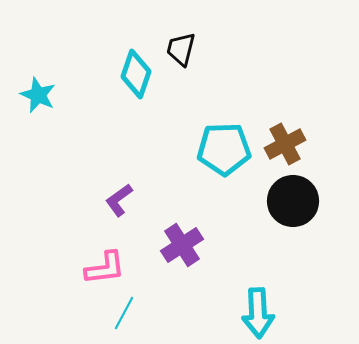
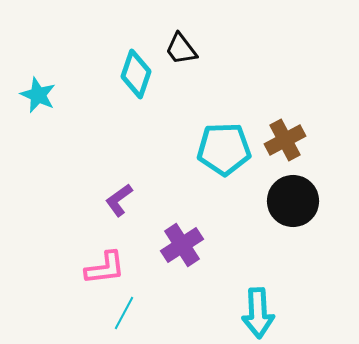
black trapezoid: rotated 51 degrees counterclockwise
brown cross: moved 4 px up
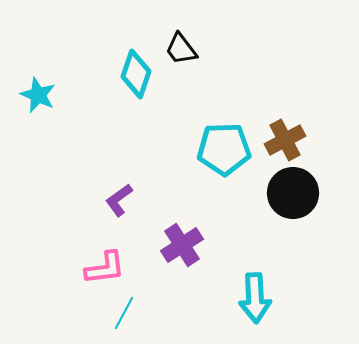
black circle: moved 8 px up
cyan arrow: moved 3 px left, 15 px up
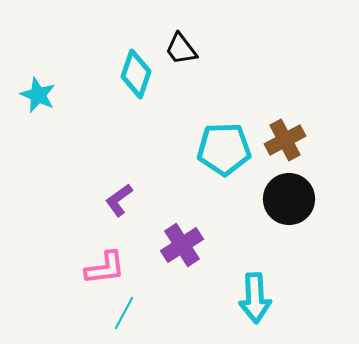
black circle: moved 4 px left, 6 px down
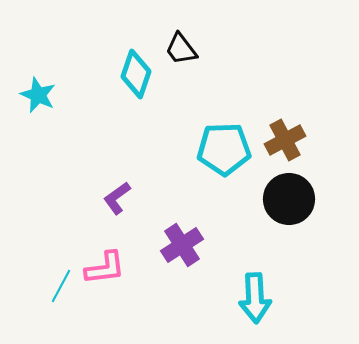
purple L-shape: moved 2 px left, 2 px up
cyan line: moved 63 px left, 27 px up
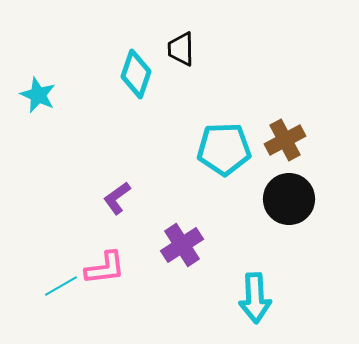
black trapezoid: rotated 36 degrees clockwise
cyan line: rotated 32 degrees clockwise
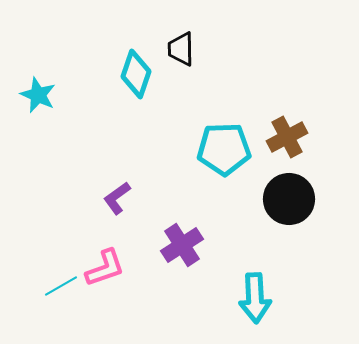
brown cross: moved 2 px right, 3 px up
pink L-shape: rotated 12 degrees counterclockwise
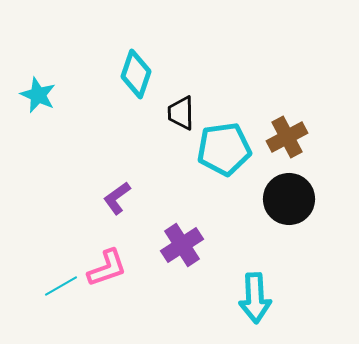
black trapezoid: moved 64 px down
cyan pentagon: rotated 6 degrees counterclockwise
pink L-shape: moved 2 px right
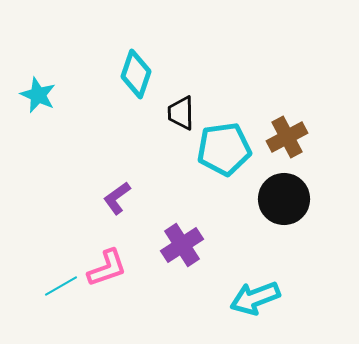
black circle: moved 5 px left
cyan arrow: rotated 72 degrees clockwise
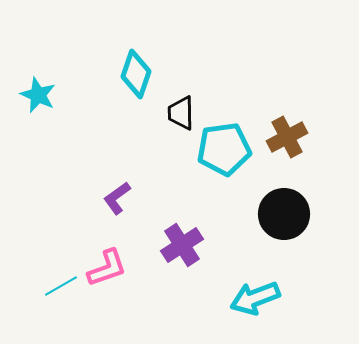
black circle: moved 15 px down
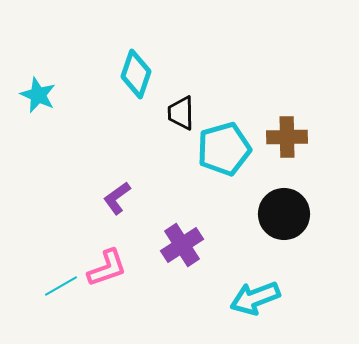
brown cross: rotated 27 degrees clockwise
cyan pentagon: rotated 8 degrees counterclockwise
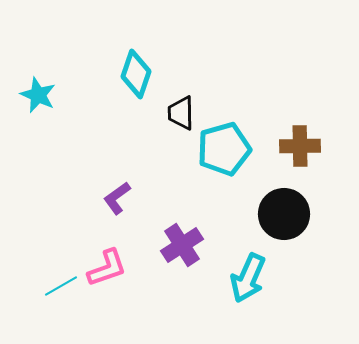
brown cross: moved 13 px right, 9 px down
cyan arrow: moved 7 px left, 20 px up; rotated 45 degrees counterclockwise
